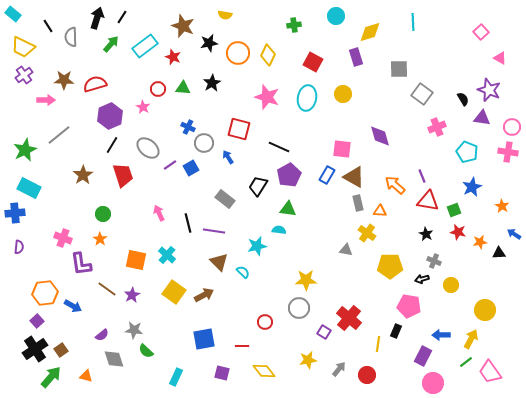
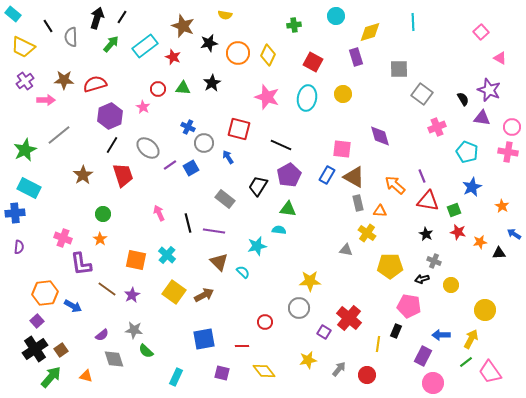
purple cross at (24, 75): moved 1 px right, 6 px down
black line at (279, 147): moved 2 px right, 2 px up
yellow star at (306, 280): moved 4 px right, 1 px down
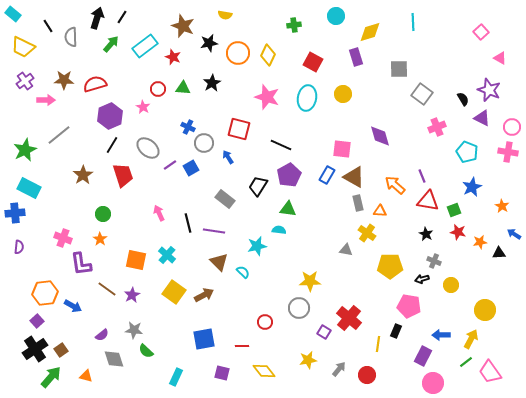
purple triangle at (482, 118): rotated 18 degrees clockwise
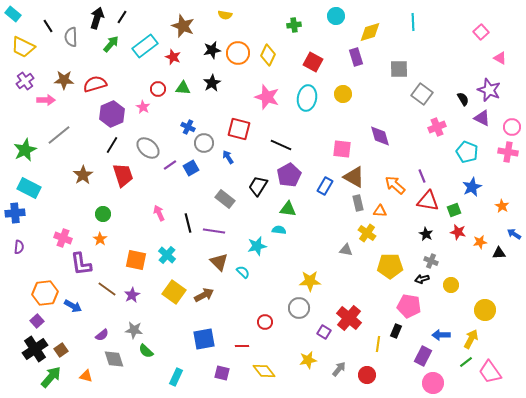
black star at (209, 43): moved 3 px right, 7 px down
purple hexagon at (110, 116): moved 2 px right, 2 px up
blue rectangle at (327, 175): moved 2 px left, 11 px down
gray cross at (434, 261): moved 3 px left
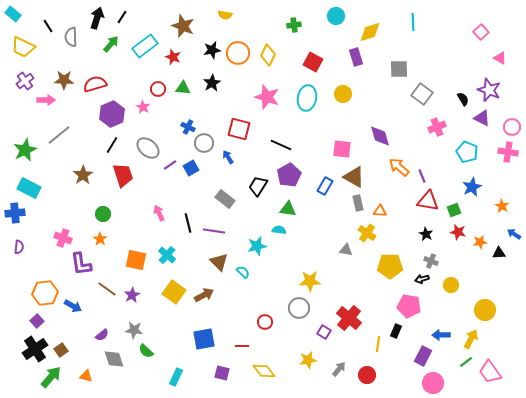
orange arrow at (395, 185): moved 4 px right, 18 px up
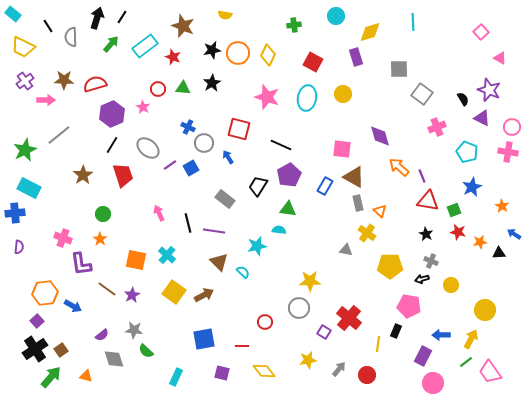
orange triangle at (380, 211): rotated 40 degrees clockwise
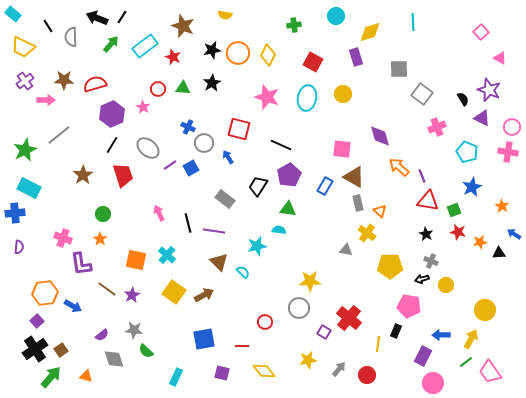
black arrow at (97, 18): rotated 85 degrees counterclockwise
yellow circle at (451, 285): moved 5 px left
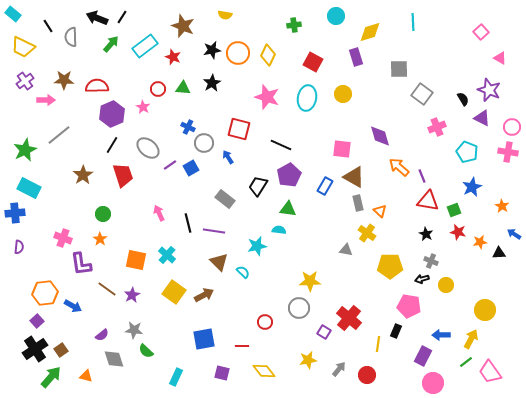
red semicircle at (95, 84): moved 2 px right, 2 px down; rotated 15 degrees clockwise
